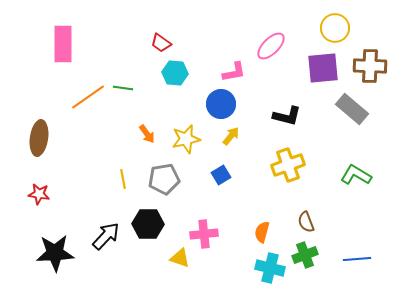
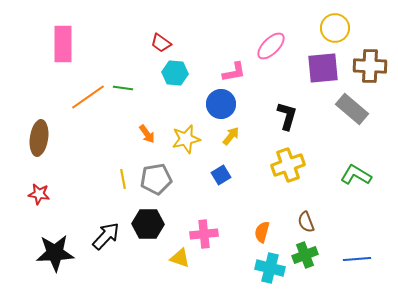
black L-shape: rotated 88 degrees counterclockwise
gray pentagon: moved 8 px left
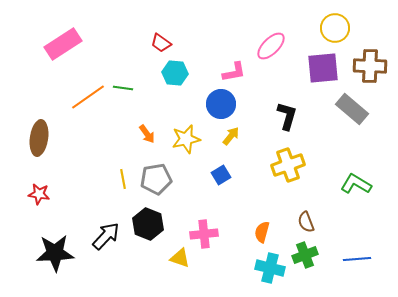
pink rectangle: rotated 57 degrees clockwise
green L-shape: moved 9 px down
black hexagon: rotated 20 degrees clockwise
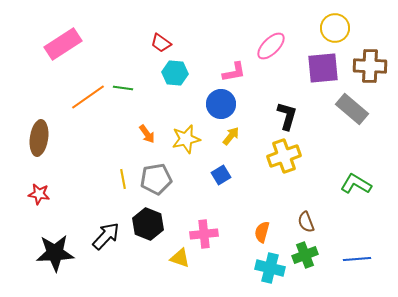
yellow cross: moved 4 px left, 9 px up
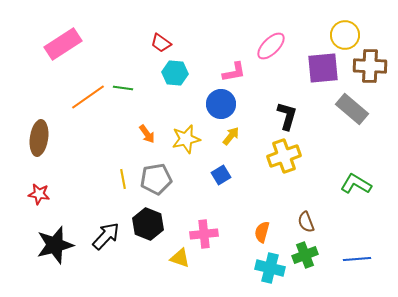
yellow circle: moved 10 px right, 7 px down
black star: moved 8 px up; rotated 12 degrees counterclockwise
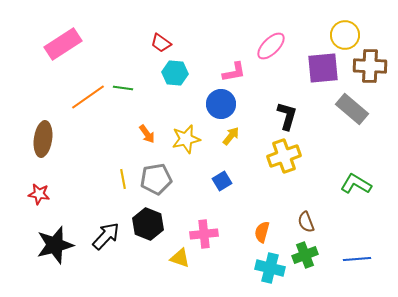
brown ellipse: moved 4 px right, 1 px down
blue square: moved 1 px right, 6 px down
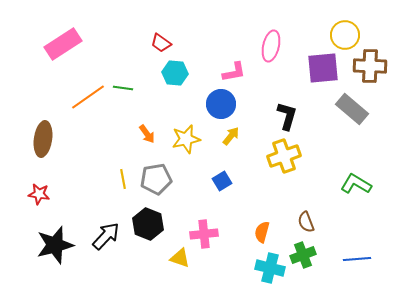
pink ellipse: rotated 32 degrees counterclockwise
green cross: moved 2 px left
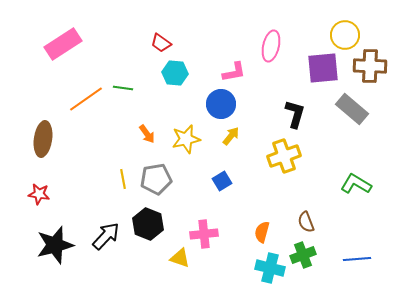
orange line: moved 2 px left, 2 px down
black L-shape: moved 8 px right, 2 px up
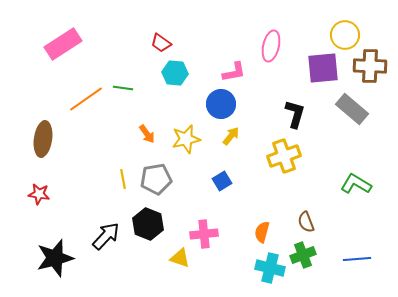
black star: moved 13 px down
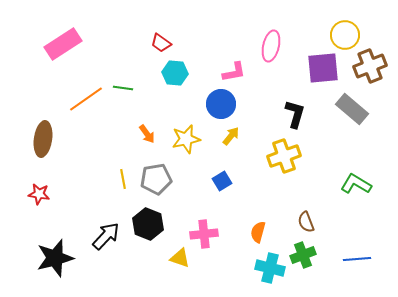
brown cross: rotated 24 degrees counterclockwise
orange semicircle: moved 4 px left
